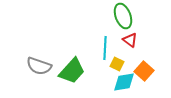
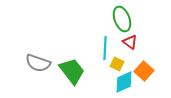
green ellipse: moved 1 px left, 3 px down
red triangle: moved 2 px down
gray semicircle: moved 1 px left, 3 px up
green trapezoid: rotated 80 degrees counterclockwise
cyan diamond: rotated 15 degrees counterclockwise
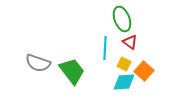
yellow square: moved 7 px right
cyan diamond: rotated 20 degrees clockwise
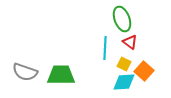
gray semicircle: moved 13 px left, 9 px down
green trapezoid: moved 11 px left, 4 px down; rotated 52 degrees counterclockwise
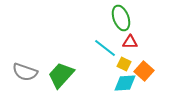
green ellipse: moved 1 px left, 1 px up
red triangle: rotated 35 degrees counterclockwise
cyan line: rotated 55 degrees counterclockwise
green trapezoid: rotated 48 degrees counterclockwise
cyan diamond: moved 1 px right, 1 px down
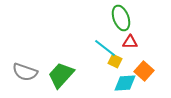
yellow square: moved 9 px left, 3 px up
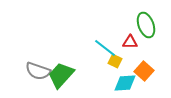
green ellipse: moved 25 px right, 7 px down
gray semicircle: moved 13 px right, 1 px up
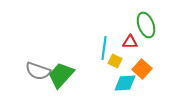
cyan line: moved 1 px left; rotated 60 degrees clockwise
orange square: moved 2 px left, 2 px up
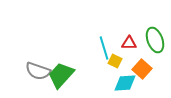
green ellipse: moved 9 px right, 15 px down
red triangle: moved 1 px left, 1 px down
cyan line: rotated 25 degrees counterclockwise
